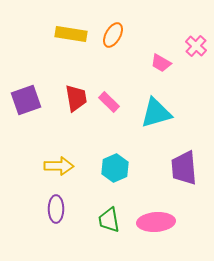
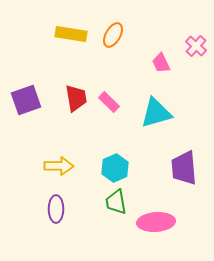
pink trapezoid: rotated 35 degrees clockwise
green trapezoid: moved 7 px right, 18 px up
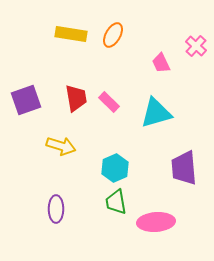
yellow arrow: moved 2 px right, 20 px up; rotated 16 degrees clockwise
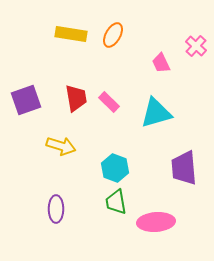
cyan hexagon: rotated 16 degrees counterclockwise
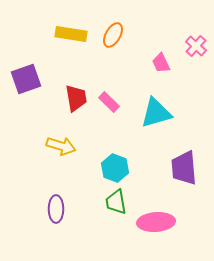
purple square: moved 21 px up
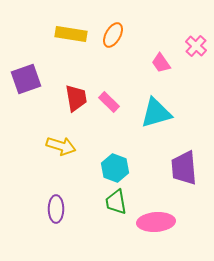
pink trapezoid: rotated 10 degrees counterclockwise
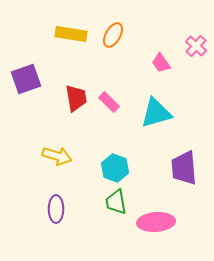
yellow arrow: moved 4 px left, 10 px down
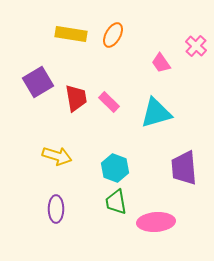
purple square: moved 12 px right, 3 px down; rotated 12 degrees counterclockwise
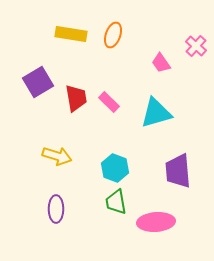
orange ellipse: rotated 10 degrees counterclockwise
purple trapezoid: moved 6 px left, 3 px down
